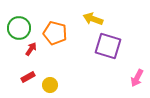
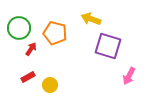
yellow arrow: moved 2 px left
pink arrow: moved 8 px left, 2 px up
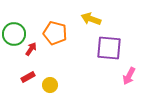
green circle: moved 5 px left, 6 px down
purple square: moved 1 px right, 2 px down; rotated 12 degrees counterclockwise
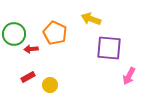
orange pentagon: rotated 10 degrees clockwise
red arrow: rotated 128 degrees counterclockwise
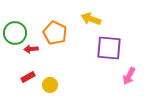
green circle: moved 1 px right, 1 px up
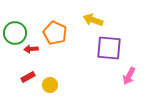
yellow arrow: moved 2 px right, 1 px down
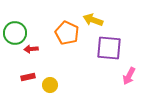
orange pentagon: moved 12 px right
red rectangle: rotated 16 degrees clockwise
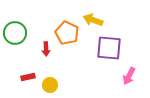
red arrow: moved 15 px right; rotated 88 degrees counterclockwise
